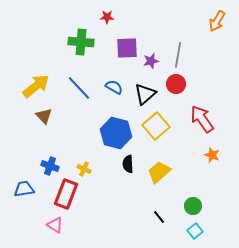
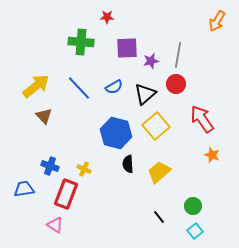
blue semicircle: rotated 120 degrees clockwise
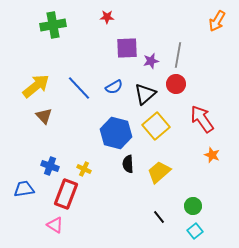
green cross: moved 28 px left, 17 px up; rotated 15 degrees counterclockwise
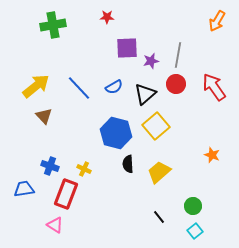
red arrow: moved 12 px right, 32 px up
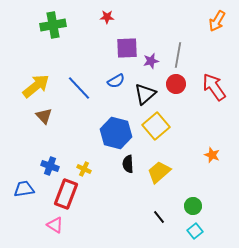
blue semicircle: moved 2 px right, 6 px up
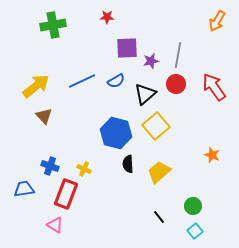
blue line: moved 3 px right, 7 px up; rotated 72 degrees counterclockwise
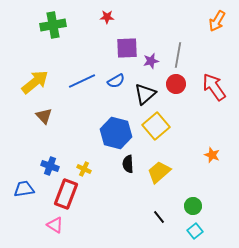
yellow arrow: moved 1 px left, 4 px up
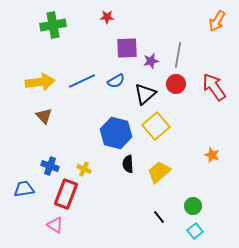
yellow arrow: moved 5 px right; rotated 32 degrees clockwise
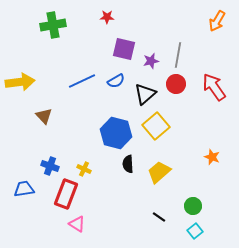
purple square: moved 3 px left, 1 px down; rotated 15 degrees clockwise
yellow arrow: moved 20 px left
orange star: moved 2 px down
black line: rotated 16 degrees counterclockwise
pink triangle: moved 22 px right, 1 px up
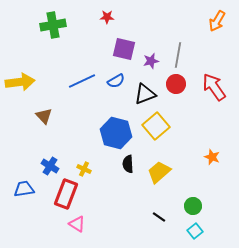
black triangle: rotated 20 degrees clockwise
blue cross: rotated 12 degrees clockwise
